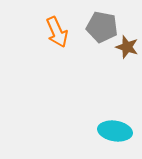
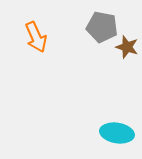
orange arrow: moved 21 px left, 5 px down
cyan ellipse: moved 2 px right, 2 px down
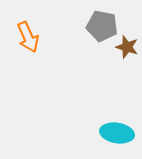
gray pentagon: moved 1 px up
orange arrow: moved 8 px left
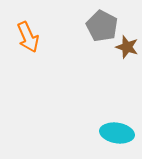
gray pentagon: rotated 16 degrees clockwise
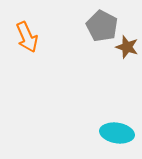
orange arrow: moved 1 px left
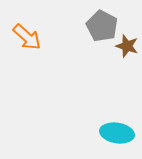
orange arrow: rotated 24 degrees counterclockwise
brown star: moved 1 px up
